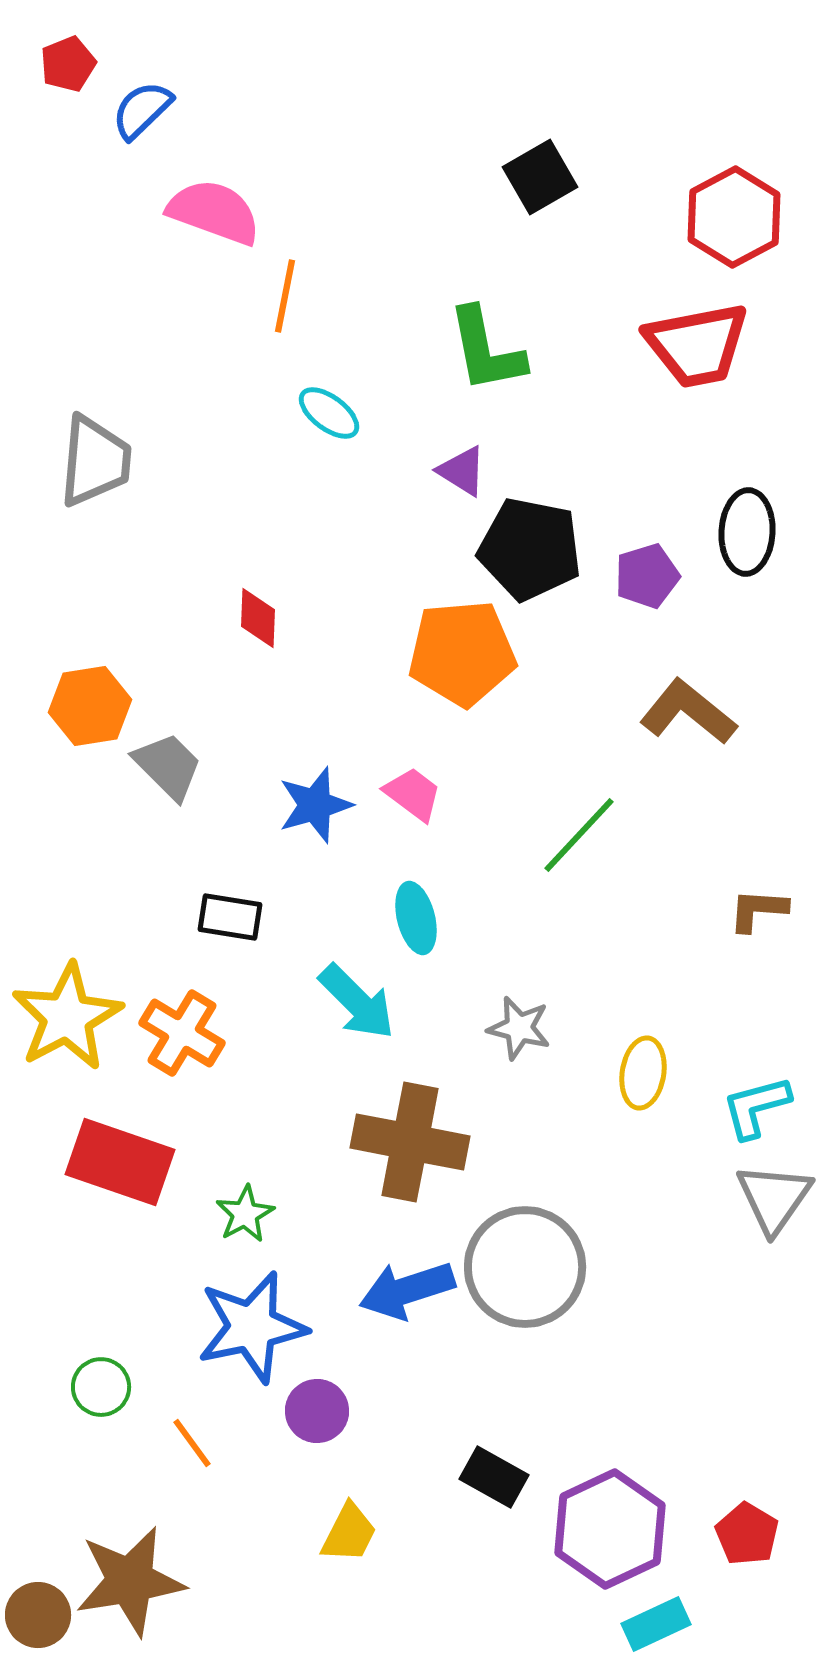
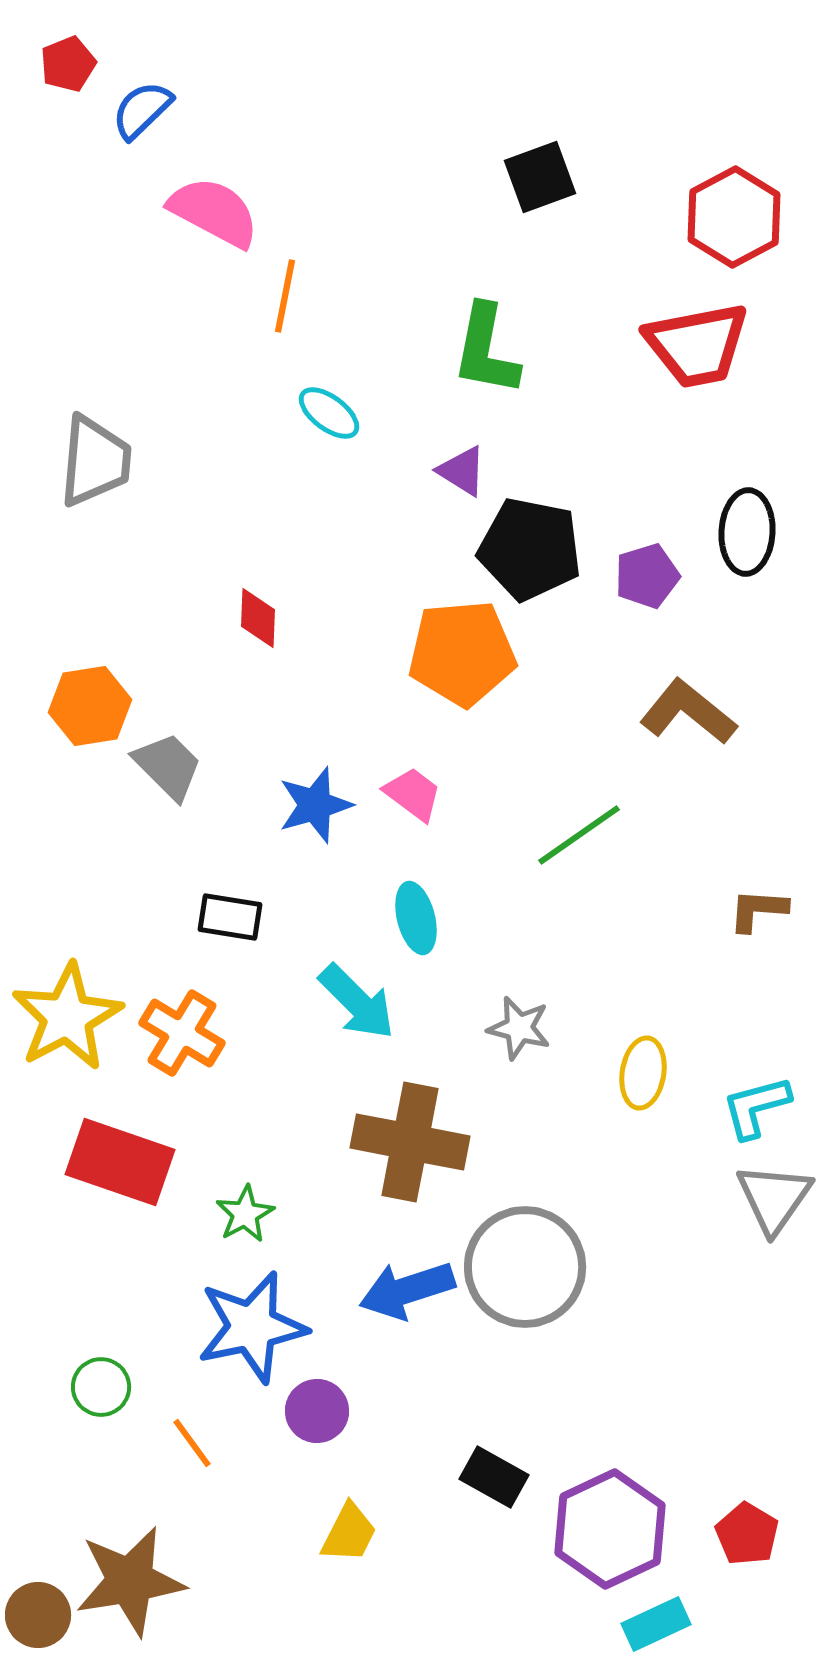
black square at (540, 177): rotated 10 degrees clockwise
pink semicircle at (214, 212): rotated 8 degrees clockwise
green L-shape at (486, 350): rotated 22 degrees clockwise
green line at (579, 835): rotated 12 degrees clockwise
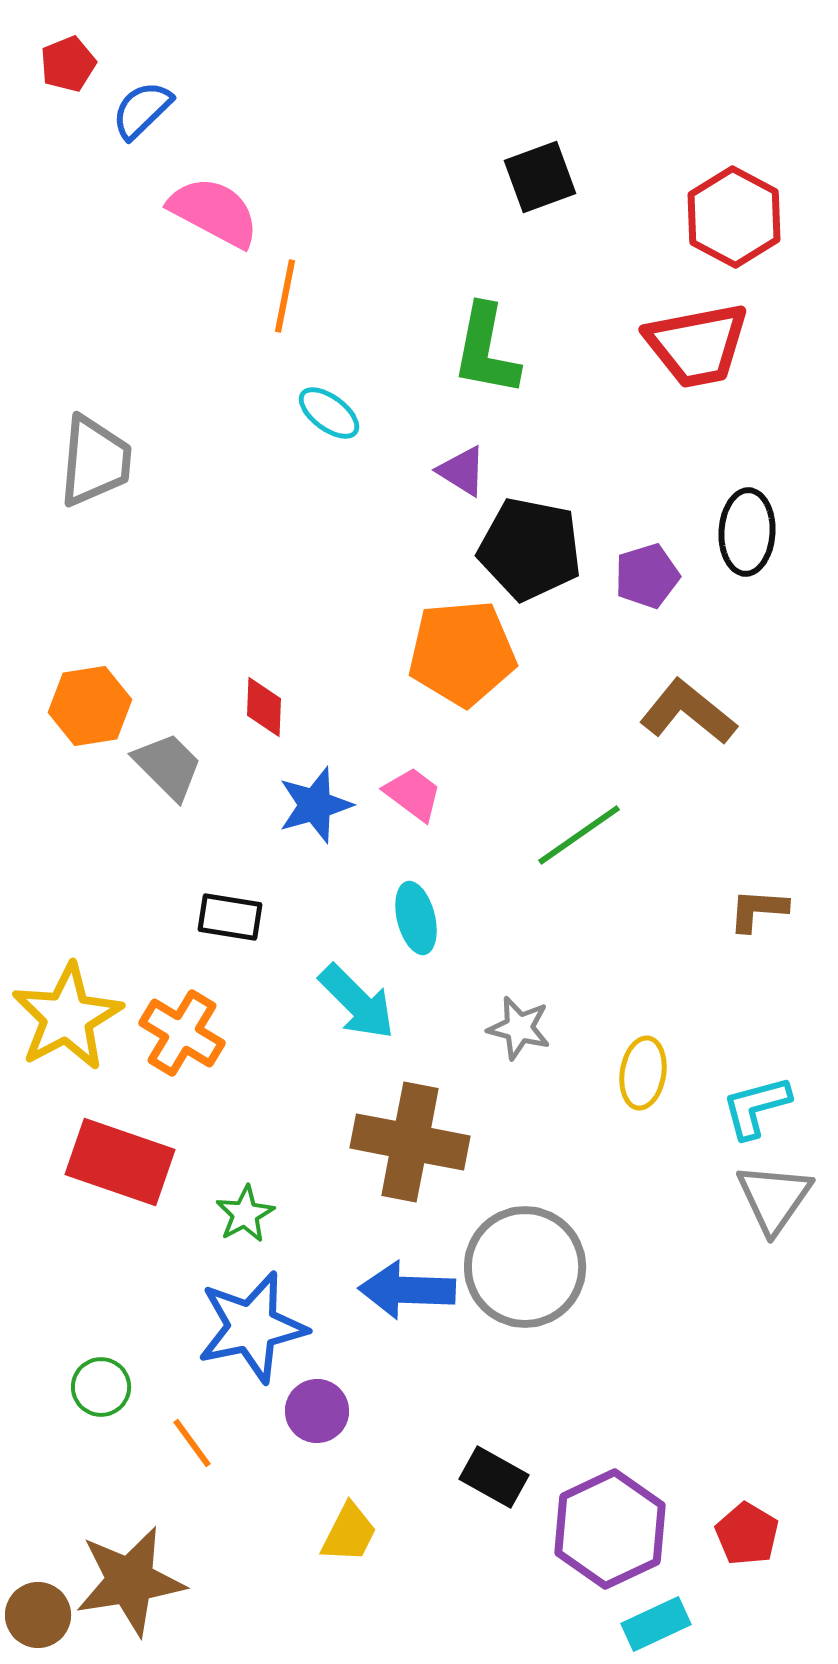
red hexagon at (734, 217): rotated 4 degrees counterclockwise
red diamond at (258, 618): moved 6 px right, 89 px down
blue arrow at (407, 1290): rotated 20 degrees clockwise
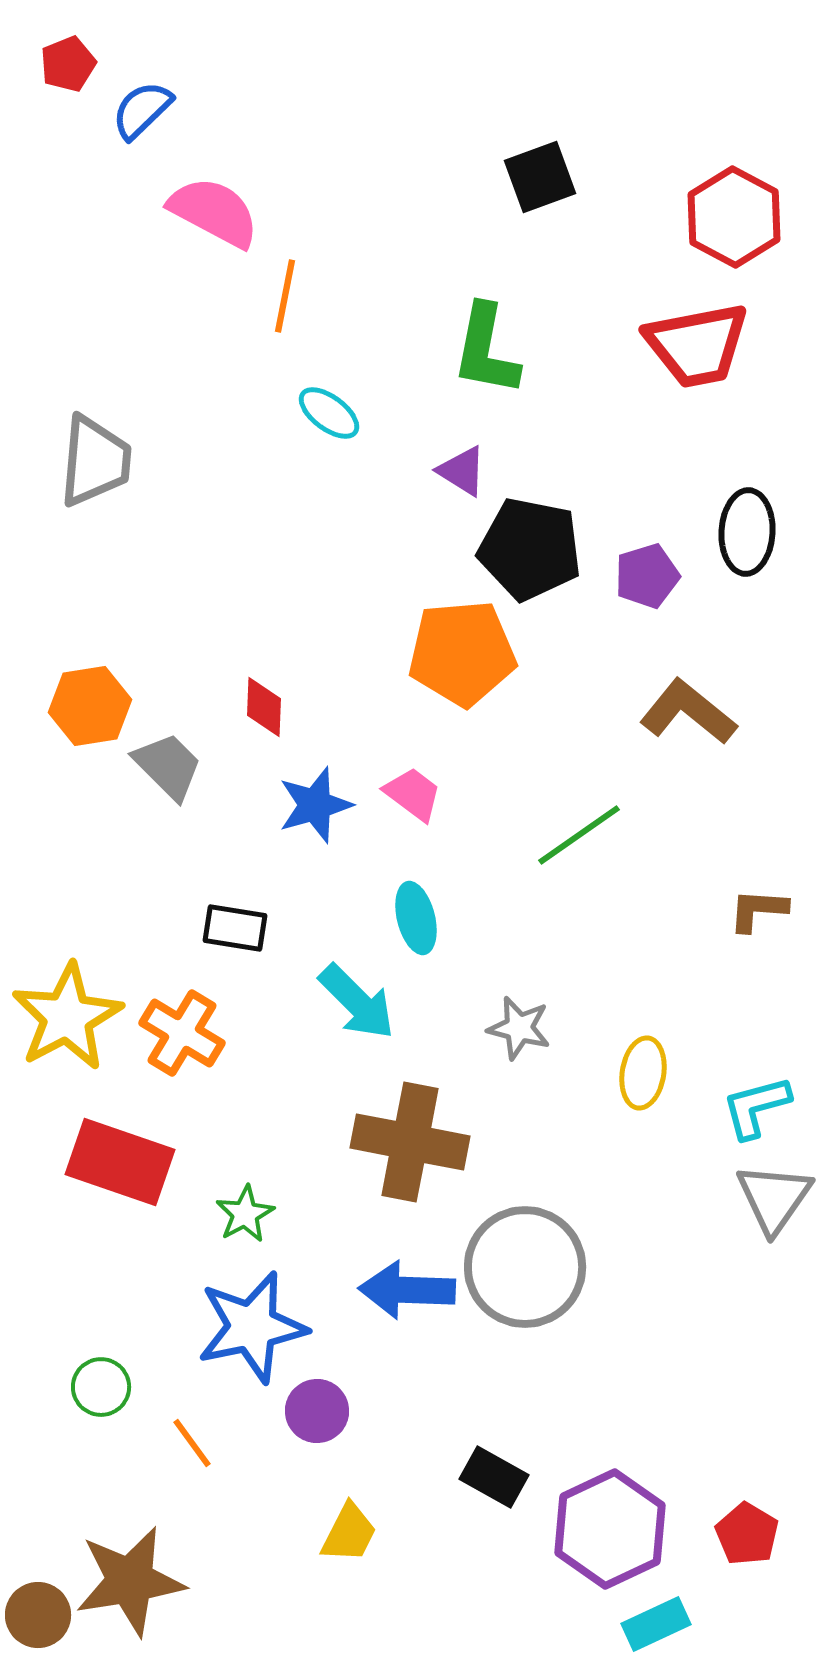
black rectangle at (230, 917): moved 5 px right, 11 px down
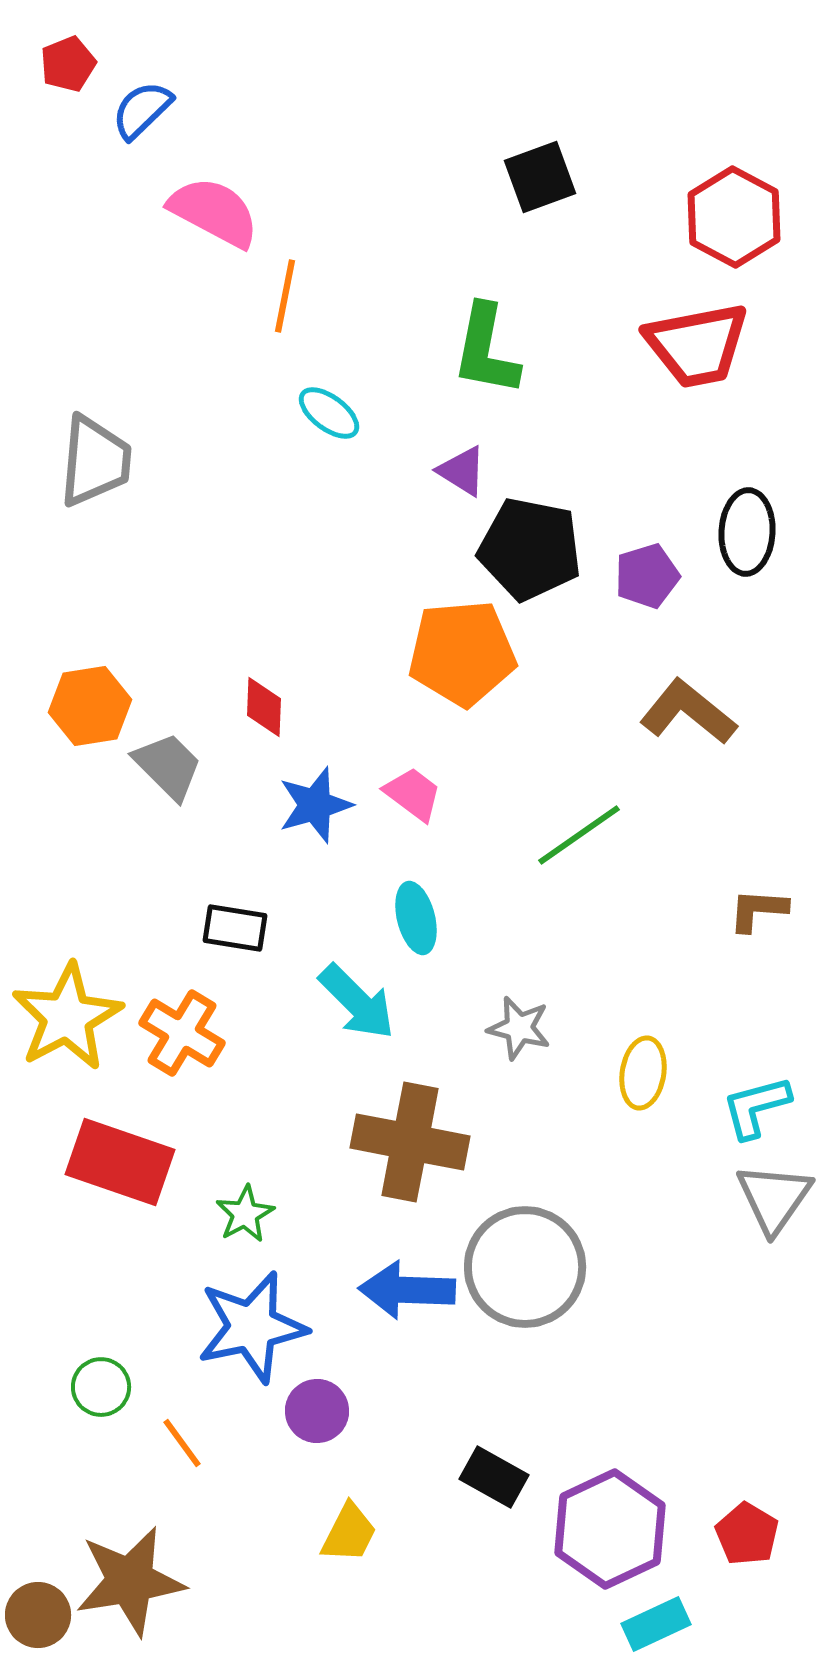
orange line at (192, 1443): moved 10 px left
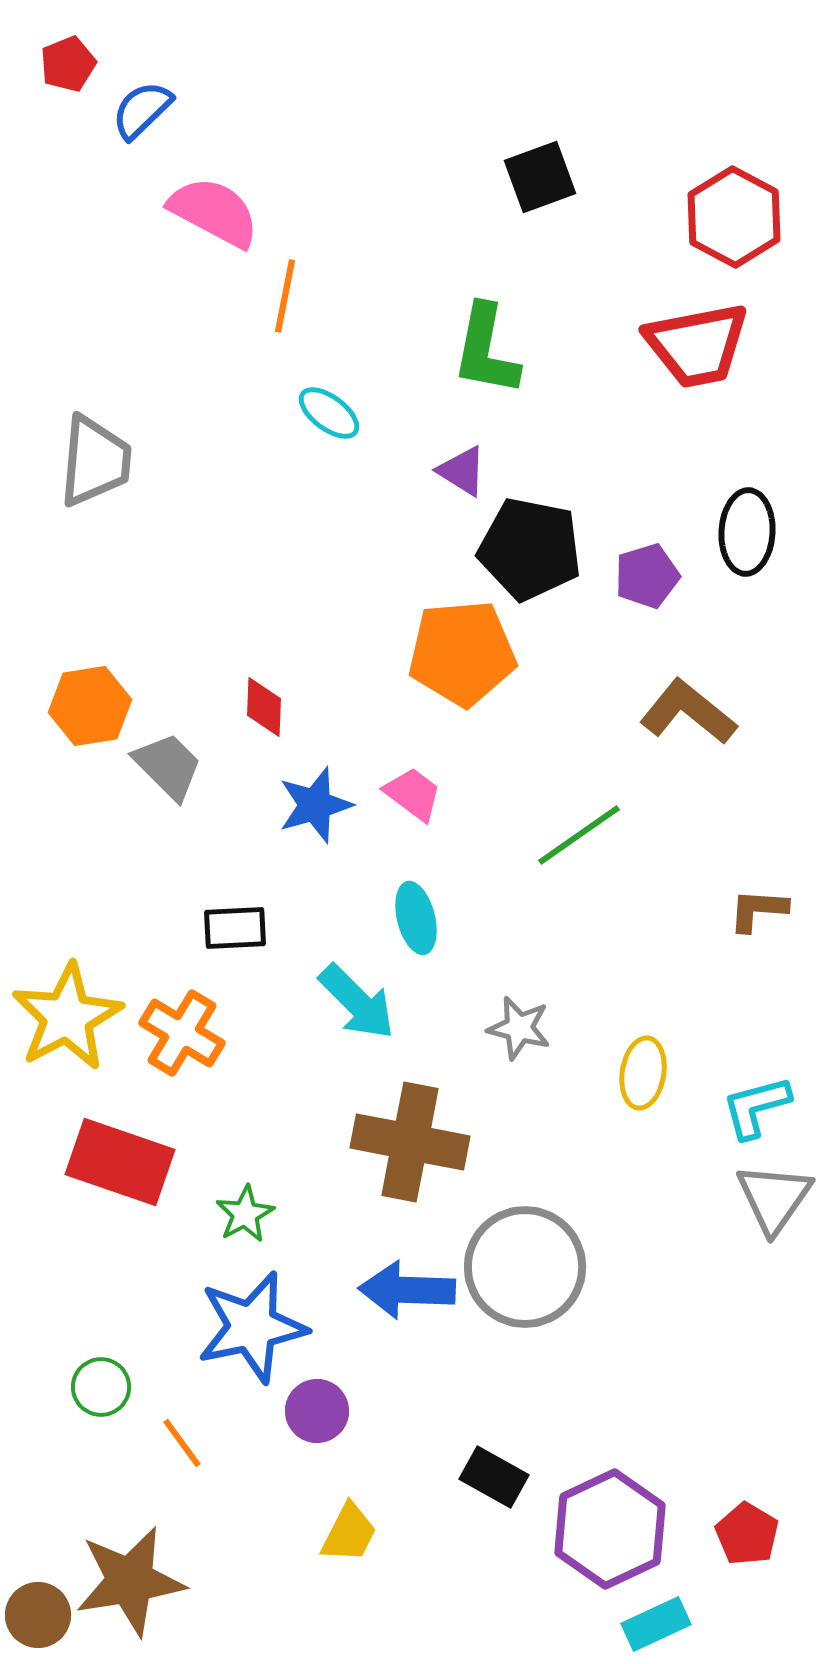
black rectangle at (235, 928): rotated 12 degrees counterclockwise
